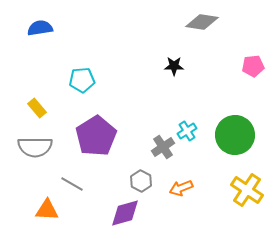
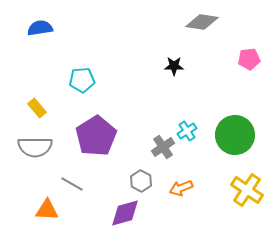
pink pentagon: moved 4 px left, 7 px up
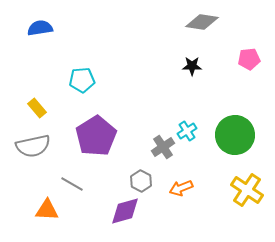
black star: moved 18 px right
gray semicircle: moved 2 px left, 1 px up; rotated 12 degrees counterclockwise
purple diamond: moved 2 px up
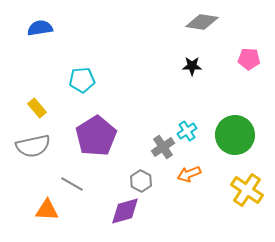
pink pentagon: rotated 10 degrees clockwise
orange arrow: moved 8 px right, 14 px up
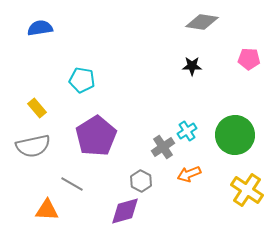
cyan pentagon: rotated 15 degrees clockwise
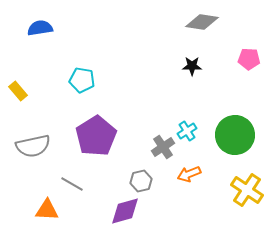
yellow rectangle: moved 19 px left, 17 px up
gray hexagon: rotated 20 degrees clockwise
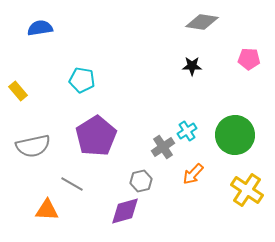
orange arrow: moved 4 px right; rotated 25 degrees counterclockwise
